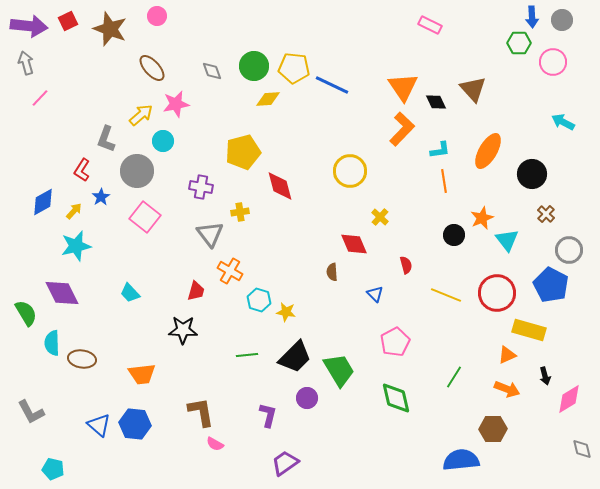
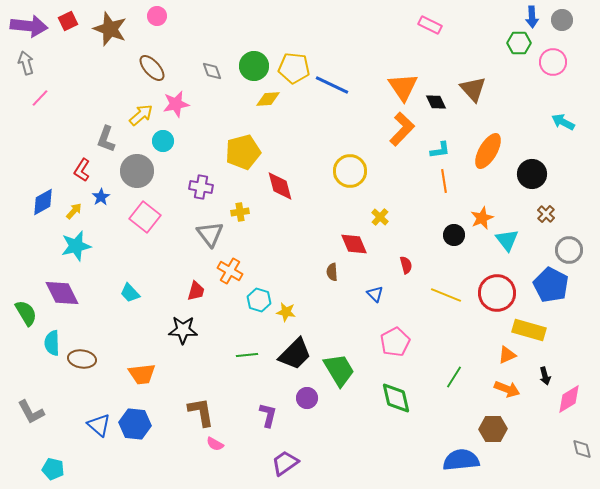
black trapezoid at (295, 357): moved 3 px up
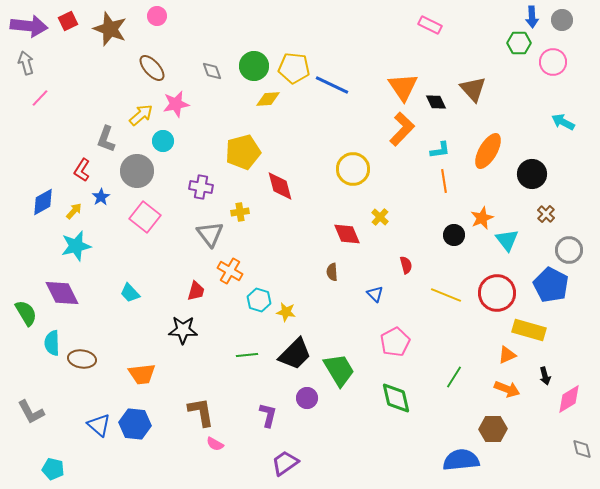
yellow circle at (350, 171): moved 3 px right, 2 px up
red diamond at (354, 244): moved 7 px left, 10 px up
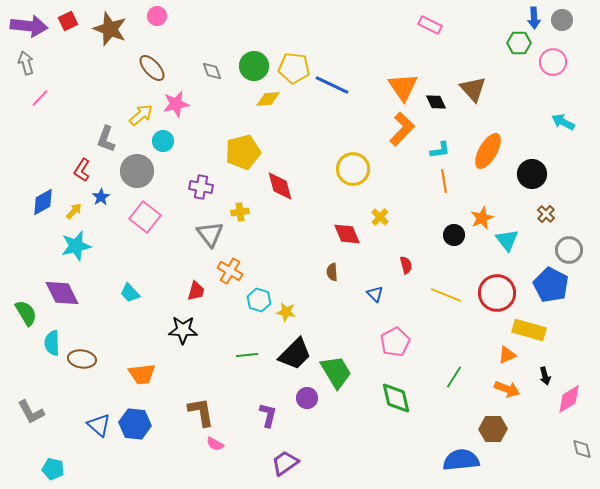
blue arrow at (532, 17): moved 2 px right, 1 px down
green trapezoid at (339, 370): moved 3 px left, 2 px down
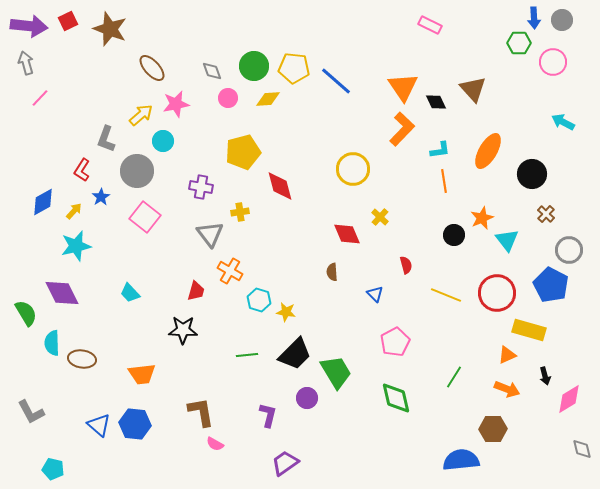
pink circle at (157, 16): moved 71 px right, 82 px down
blue line at (332, 85): moved 4 px right, 4 px up; rotated 16 degrees clockwise
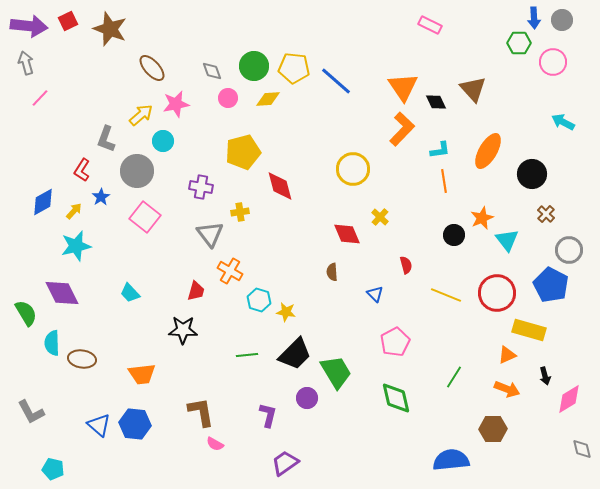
blue semicircle at (461, 460): moved 10 px left
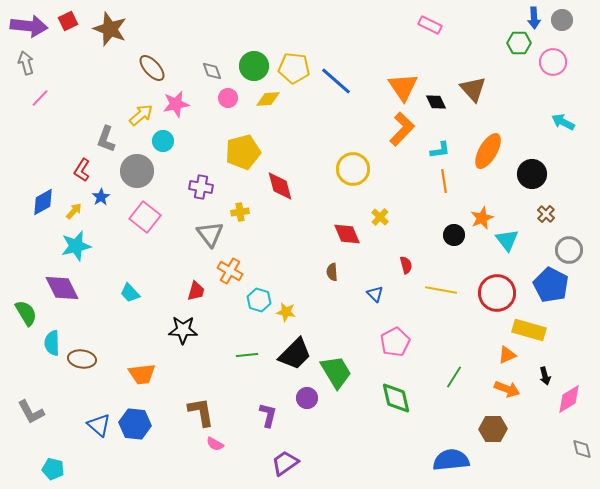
purple diamond at (62, 293): moved 5 px up
yellow line at (446, 295): moved 5 px left, 5 px up; rotated 12 degrees counterclockwise
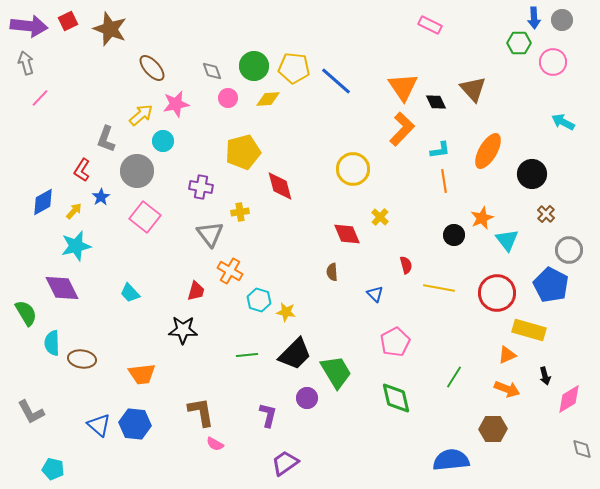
yellow line at (441, 290): moved 2 px left, 2 px up
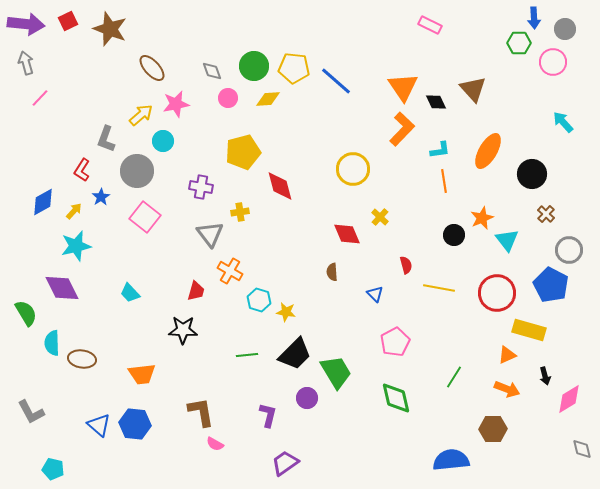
gray circle at (562, 20): moved 3 px right, 9 px down
purple arrow at (29, 26): moved 3 px left, 2 px up
cyan arrow at (563, 122): rotated 20 degrees clockwise
